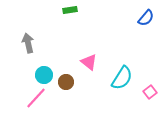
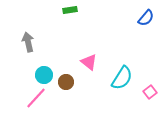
gray arrow: moved 1 px up
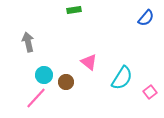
green rectangle: moved 4 px right
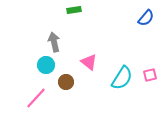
gray arrow: moved 26 px right
cyan circle: moved 2 px right, 10 px up
pink square: moved 17 px up; rotated 24 degrees clockwise
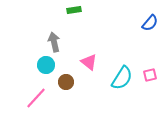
blue semicircle: moved 4 px right, 5 px down
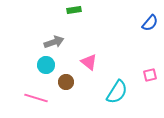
gray arrow: rotated 84 degrees clockwise
cyan semicircle: moved 5 px left, 14 px down
pink line: rotated 65 degrees clockwise
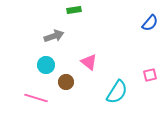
gray arrow: moved 6 px up
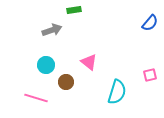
gray arrow: moved 2 px left, 6 px up
cyan semicircle: rotated 15 degrees counterclockwise
